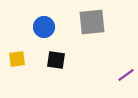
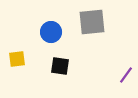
blue circle: moved 7 px right, 5 px down
black square: moved 4 px right, 6 px down
purple line: rotated 18 degrees counterclockwise
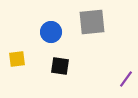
purple line: moved 4 px down
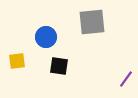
blue circle: moved 5 px left, 5 px down
yellow square: moved 2 px down
black square: moved 1 px left
